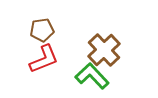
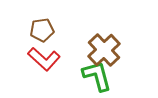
red L-shape: rotated 64 degrees clockwise
green L-shape: moved 5 px right; rotated 28 degrees clockwise
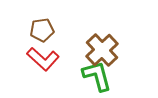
brown cross: moved 2 px left
red L-shape: moved 1 px left
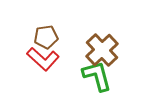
brown pentagon: moved 4 px right, 7 px down
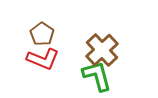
brown pentagon: moved 4 px left, 3 px up; rotated 30 degrees counterclockwise
red L-shape: rotated 20 degrees counterclockwise
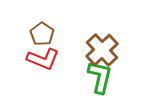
green L-shape: moved 3 px right, 1 px down; rotated 28 degrees clockwise
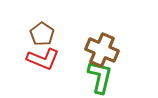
brown cross: rotated 24 degrees counterclockwise
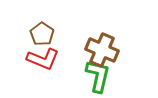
green L-shape: moved 2 px left, 1 px up
